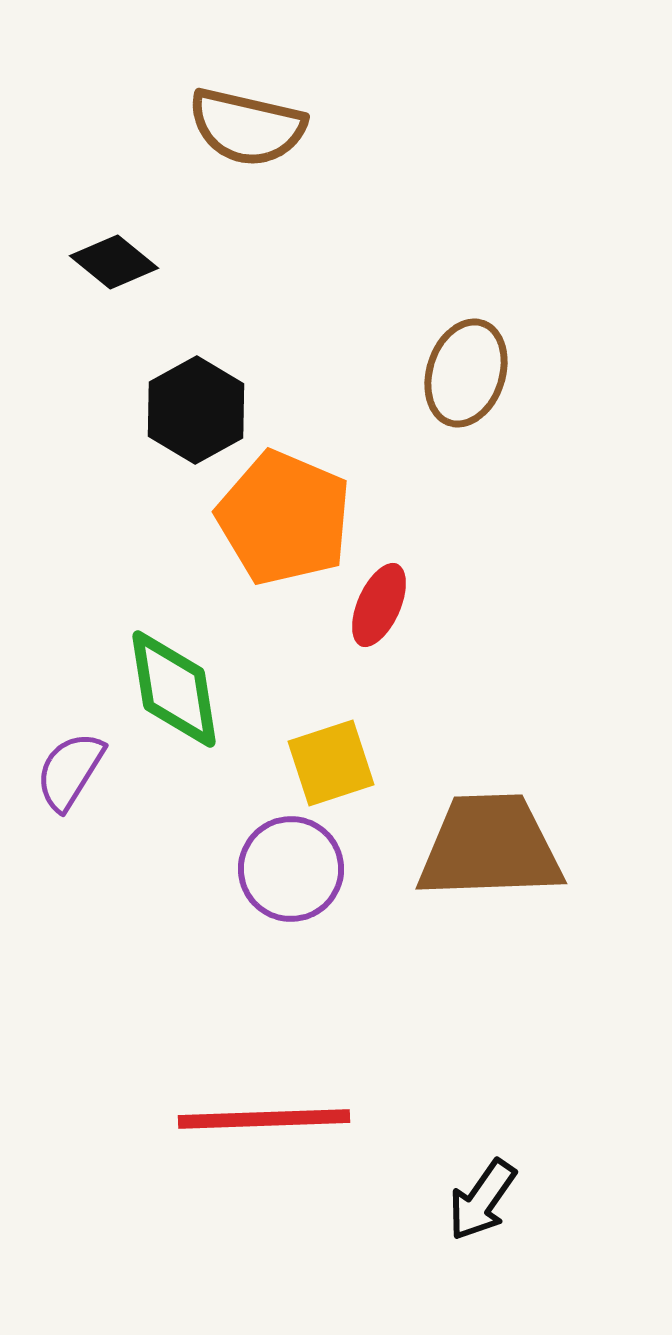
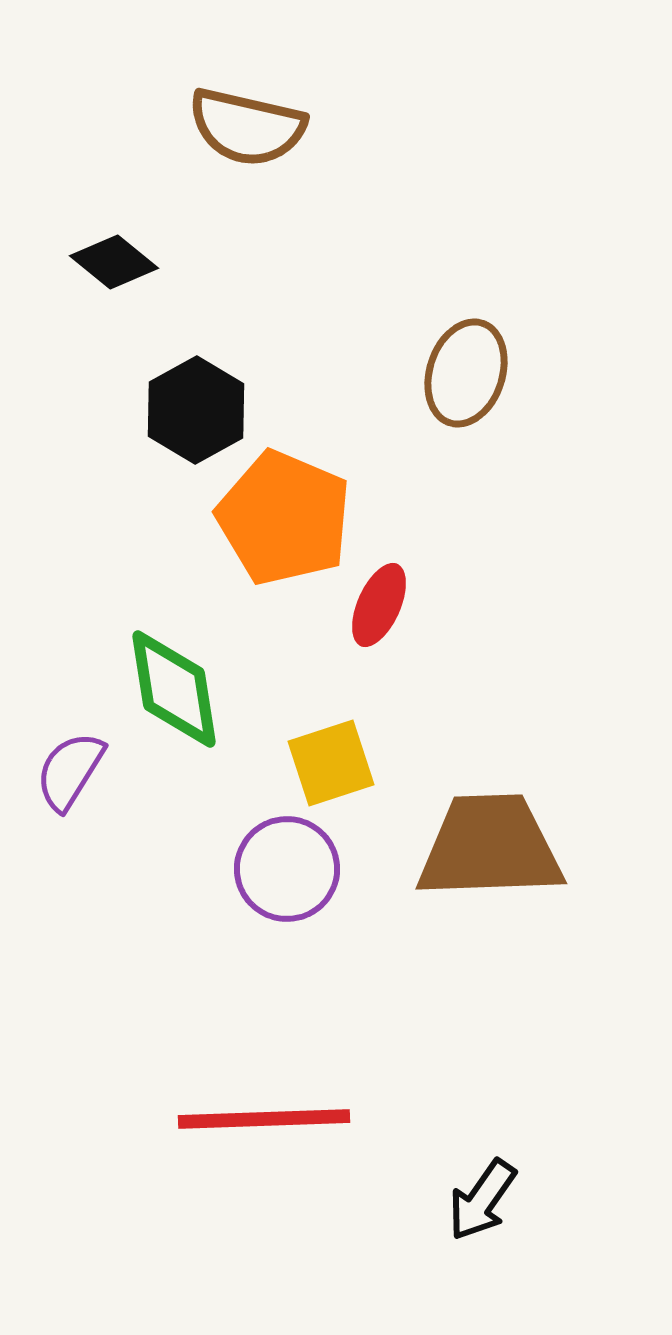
purple circle: moved 4 px left
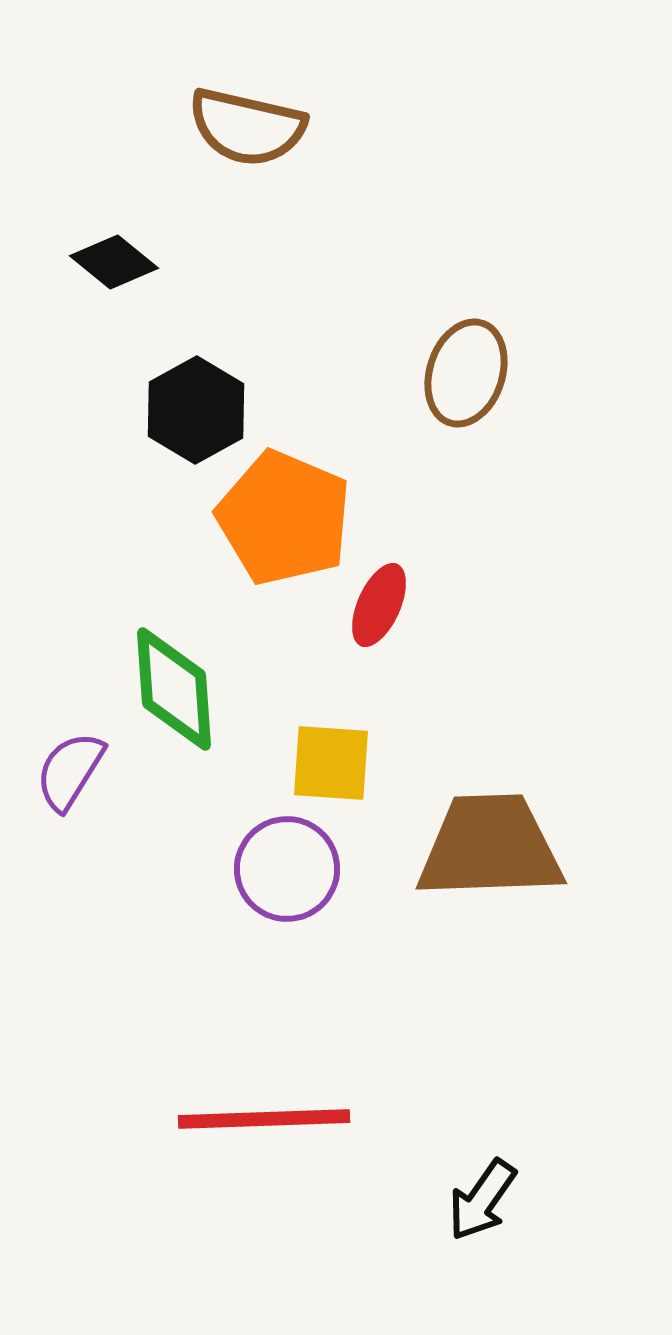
green diamond: rotated 5 degrees clockwise
yellow square: rotated 22 degrees clockwise
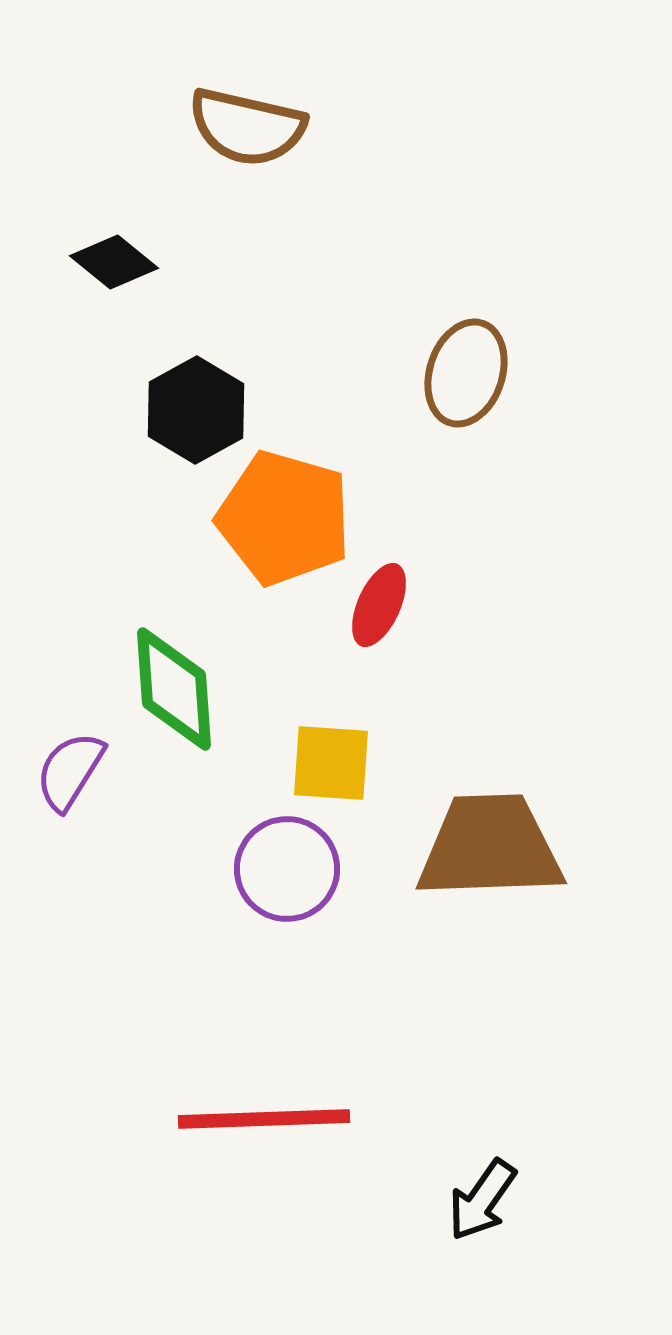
orange pentagon: rotated 7 degrees counterclockwise
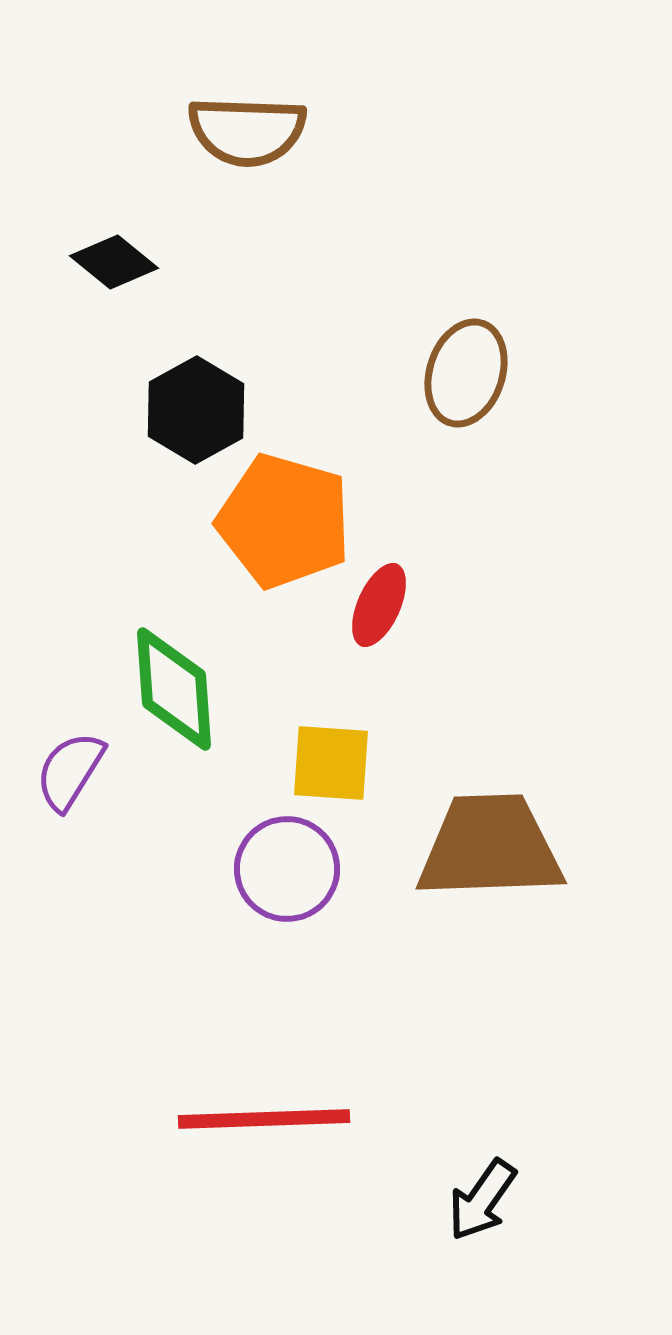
brown semicircle: moved 4 px down; rotated 11 degrees counterclockwise
orange pentagon: moved 3 px down
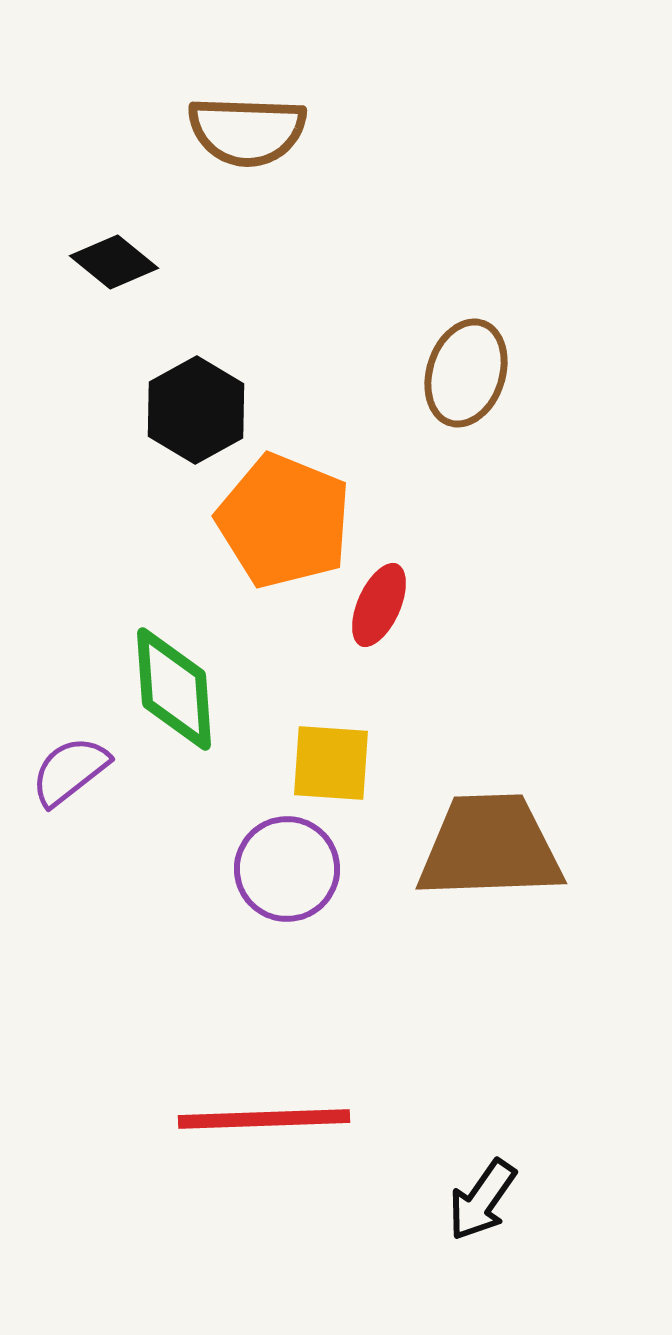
orange pentagon: rotated 6 degrees clockwise
purple semicircle: rotated 20 degrees clockwise
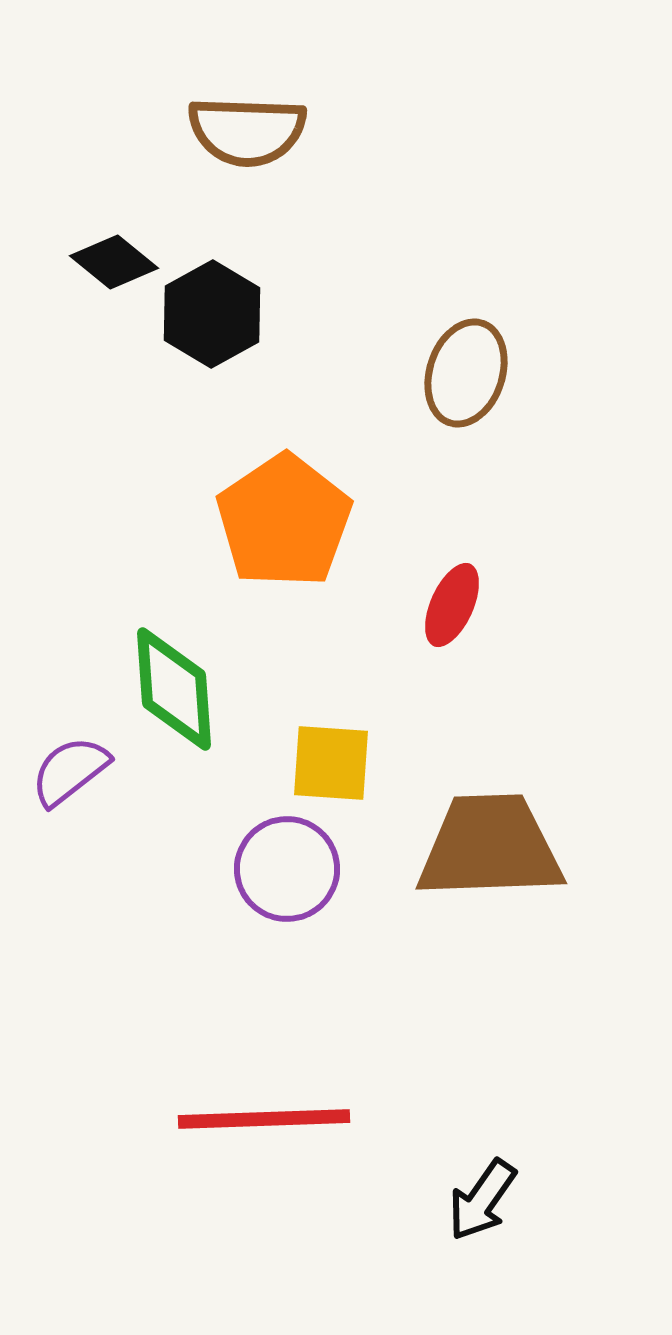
black hexagon: moved 16 px right, 96 px up
orange pentagon: rotated 16 degrees clockwise
red ellipse: moved 73 px right
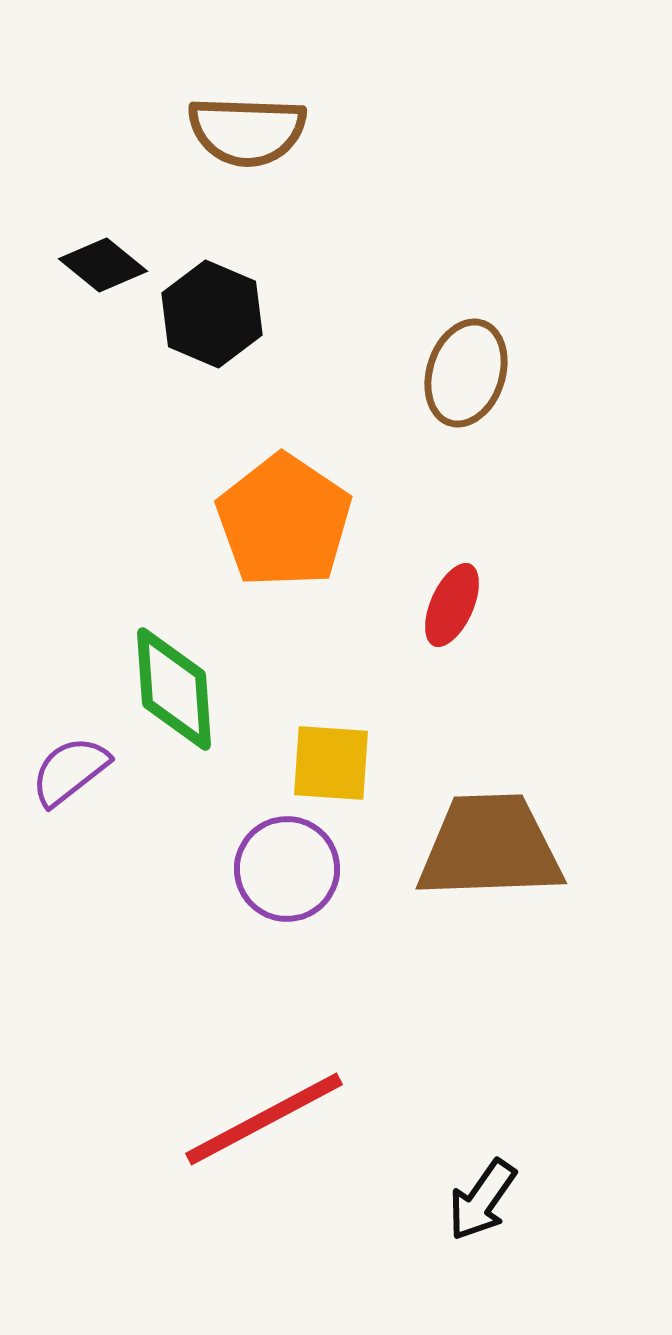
black diamond: moved 11 px left, 3 px down
black hexagon: rotated 8 degrees counterclockwise
orange pentagon: rotated 4 degrees counterclockwise
red line: rotated 26 degrees counterclockwise
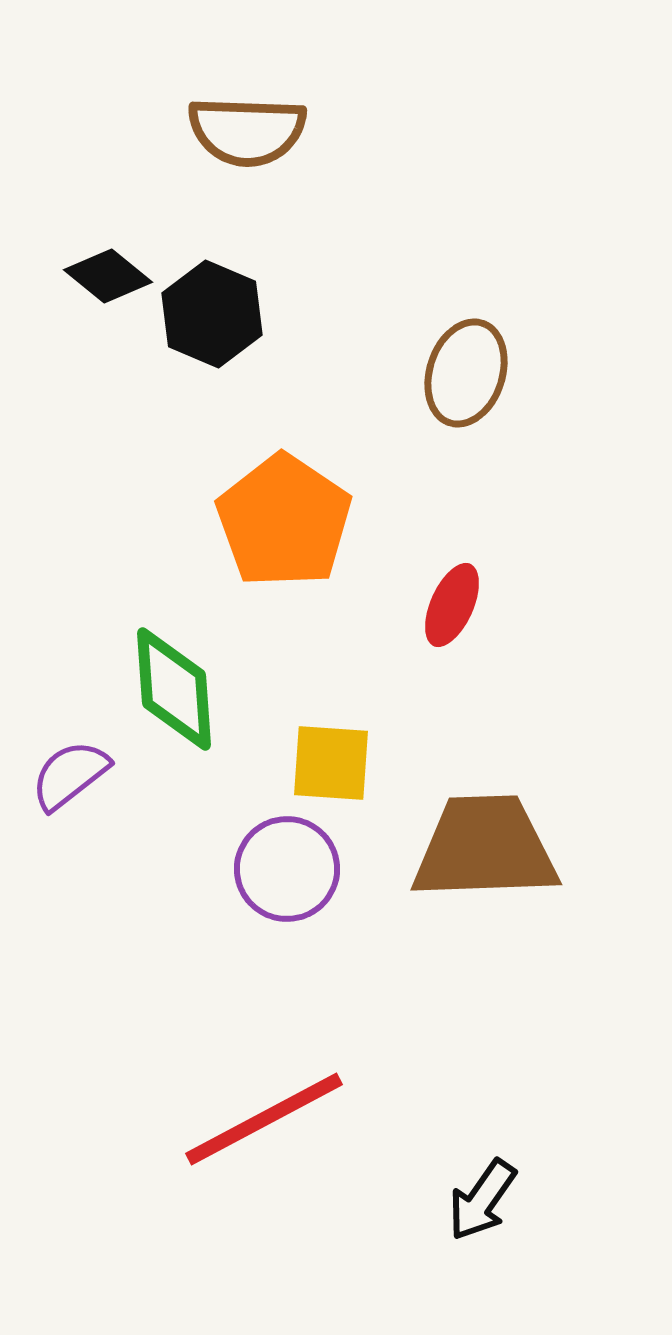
black diamond: moved 5 px right, 11 px down
purple semicircle: moved 4 px down
brown trapezoid: moved 5 px left, 1 px down
